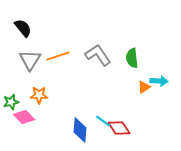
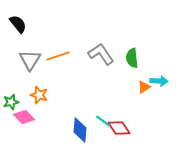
black semicircle: moved 5 px left, 4 px up
gray L-shape: moved 3 px right, 1 px up
orange star: rotated 18 degrees clockwise
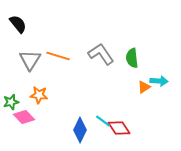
orange line: rotated 35 degrees clockwise
orange star: rotated 12 degrees counterclockwise
blue diamond: rotated 20 degrees clockwise
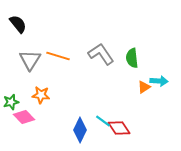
orange star: moved 2 px right
